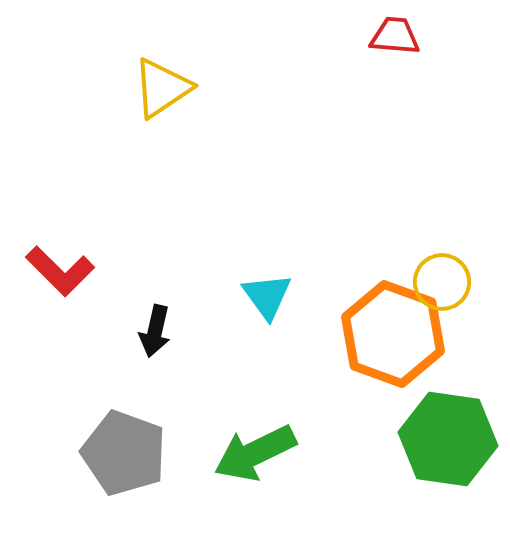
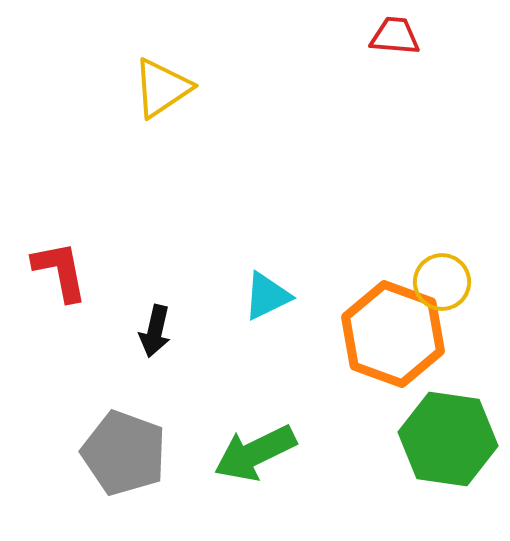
red L-shape: rotated 146 degrees counterclockwise
cyan triangle: rotated 40 degrees clockwise
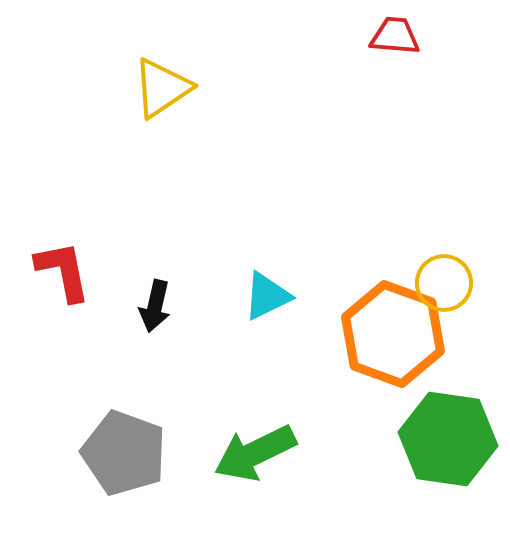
red L-shape: moved 3 px right
yellow circle: moved 2 px right, 1 px down
black arrow: moved 25 px up
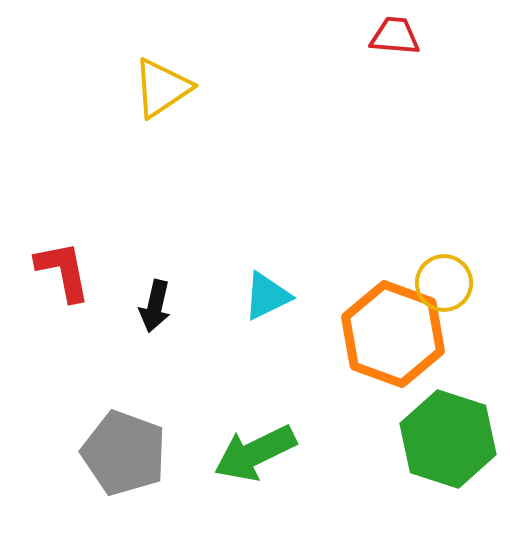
green hexagon: rotated 10 degrees clockwise
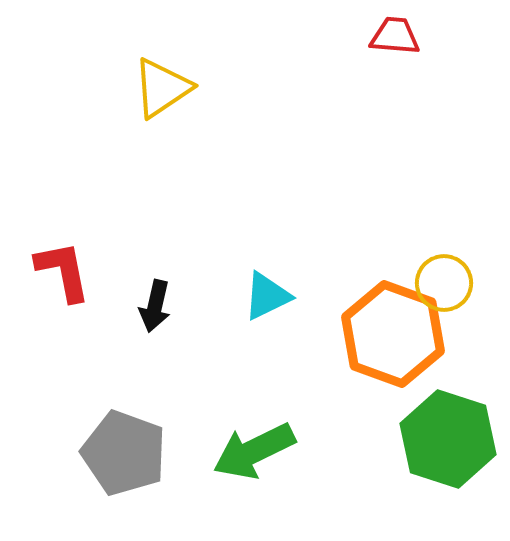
green arrow: moved 1 px left, 2 px up
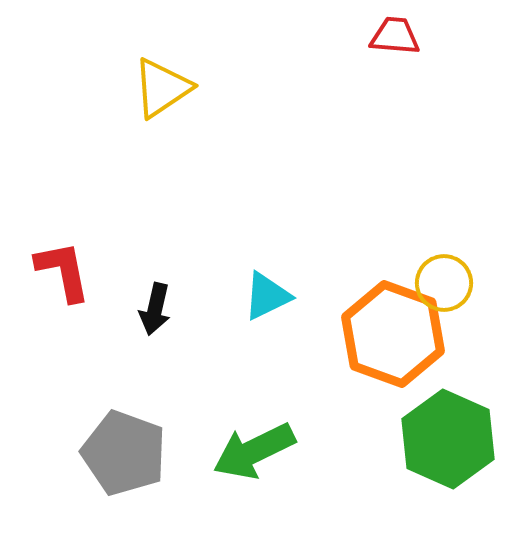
black arrow: moved 3 px down
green hexagon: rotated 6 degrees clockwise
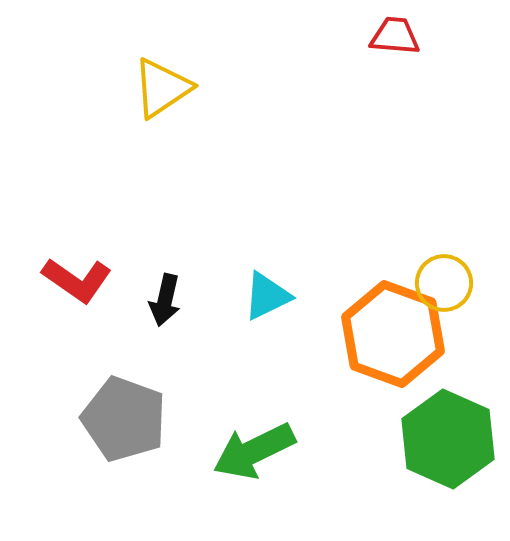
red L-shape: moved 14 px right, 9 px down; rotated 136 degrees clockwise
black arrow: moved 10 px right, 9 px up
gray pentagon: moved 34 px up
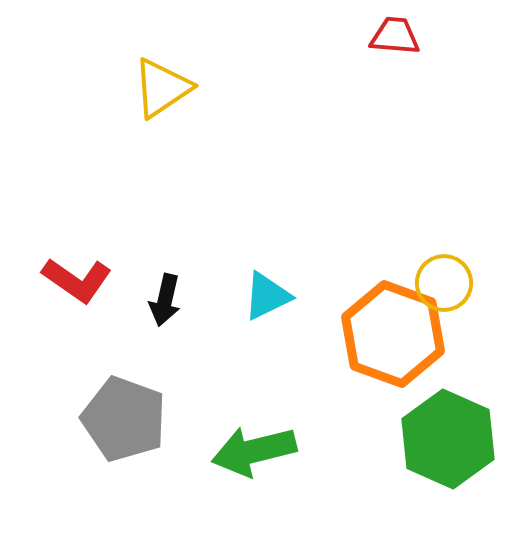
green arrow: rotated 12 degrees clockwise
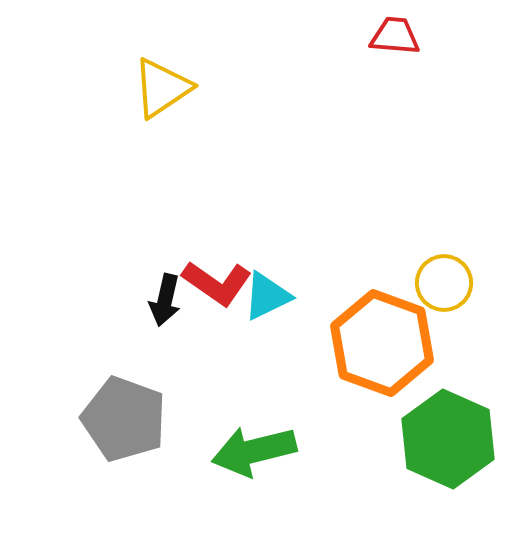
red L-shape: moved 140 px right, 3 px down
orange hexagon: moved 11 px left, 9 px down
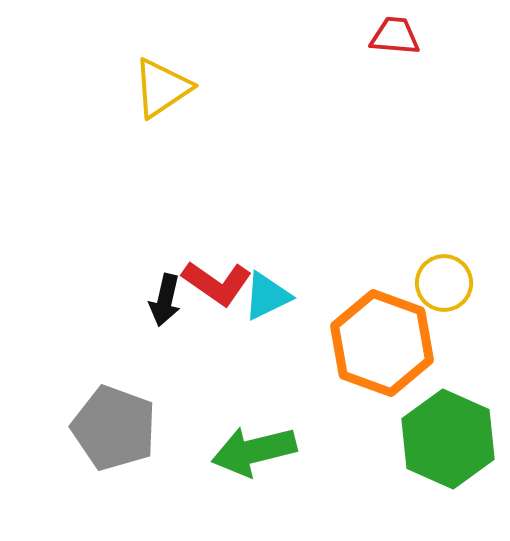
gray pentagon: moved 10 px left, 9 px down
